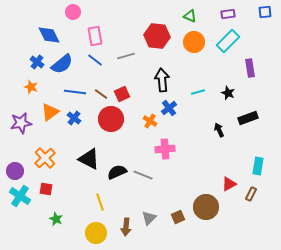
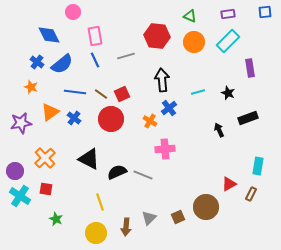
blue line at (95, 60): rotated 28 degrees clockwise
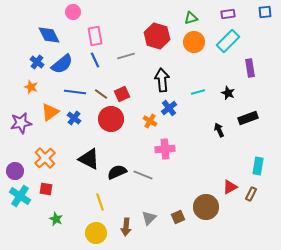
green triangle at (190, 16): moved 1 px right, 2 px down; rotated 40 degrees counterclockwise
red hexagon at (157, 36): rotated 10 degrees clockwise
red triangle at (229, 184): moved 1 px right, 3 px down
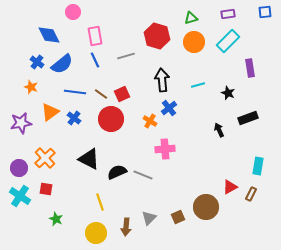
cyan line at (198, 92): moved 7 px up
purple circle at (15, 171): moved 4 px right, 3 px up
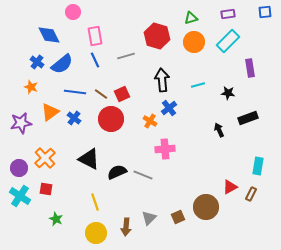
black star at (228, 93): rotated 16 degrees counterclockwise
yellow line at (100, 202): moved 5 px left
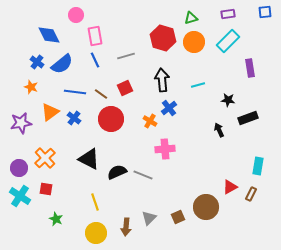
pink circle at (73, 12): moved 3 px right, 3 px down
red hexagon at (157, 36): moved 6 px right, 2 px down
black star at (228, 93): moved 7 px down
red square at (122, 94): moved 3 px right, 6 px up
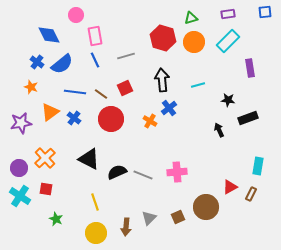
pink cross at (165, 149): moved 12 px right, 23 px down
